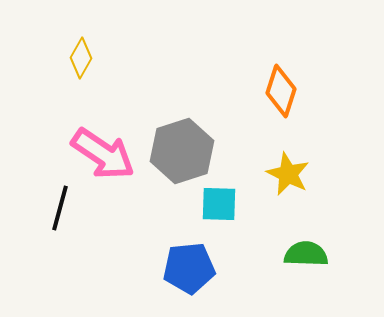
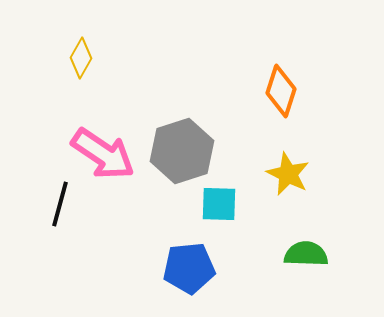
black line: moved 4 px up
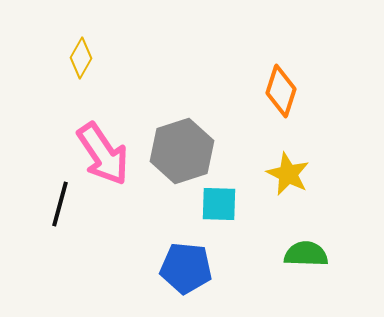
pink arrow: rotated 22 degrees clockwise
blue pentagon: moved 3 px left; rotated 12 degrees clockwise
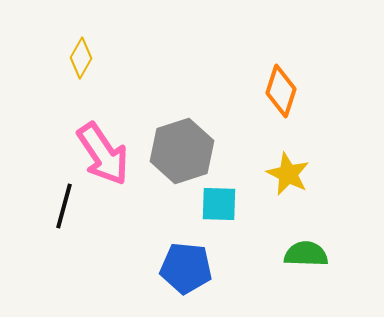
black line: moved 4 px right, 2 px down
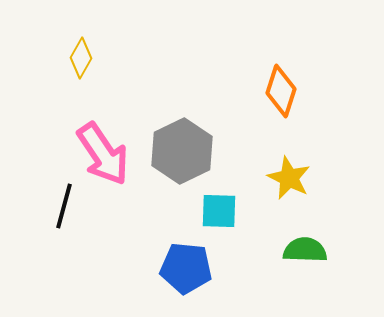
gray hexagon: rotated 8 degrees counterclockwise
yellow star: moved 1 px right, 4 px down
cyan square: moved 7 px down
green semicircle: moved 1 px left, 4 px up
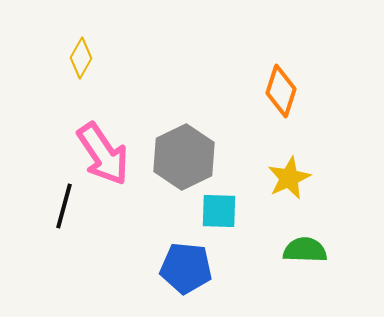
gray hexagon: moved 2 px right, 6 px down
yellow star: rotated 21 degrees clockwise
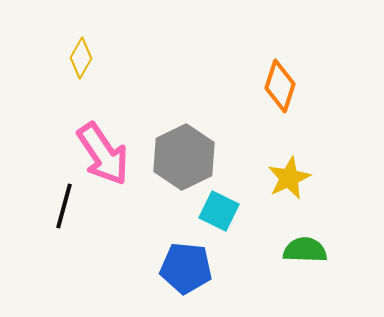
orange diamond: moved 1 px left, 5 px up
cyan square: rotated 24 degrees clockwise
